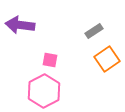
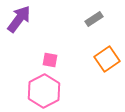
purple arrow: moved 1 px left, 6 px up; rotated 120 degrees clockwise
gray rectangle: moved 12 px up
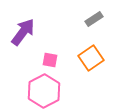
purple arrow: moved 4 px right, 13 px down
orange square: moved 16 px left, 1 px up
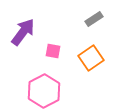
pink square: moved 3 px right, 9 px up
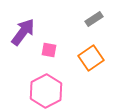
pink square: moved 4 px left, 1 px up
pink hexagon: moved 2 px right
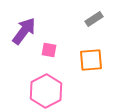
purple arrow: moved 1 px right, 1 px up
orange square: moved 2 px down; rotated 30 degrees clockwise
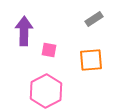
purple arrow: rotated 36 degrees counterclockwise
